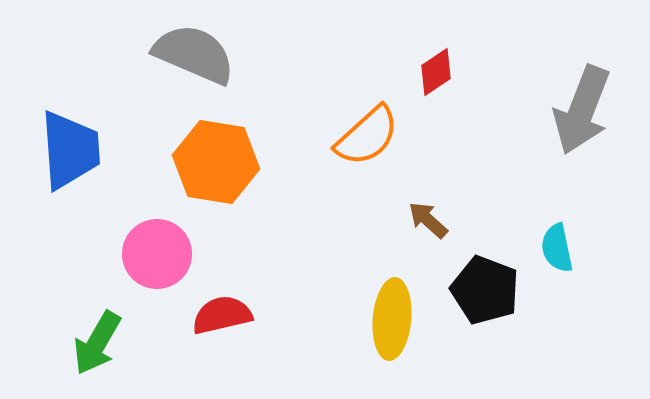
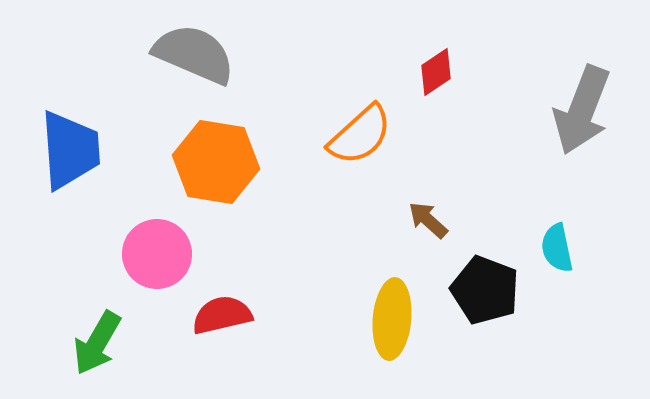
orange semicircle: moved 7 px left, 1 px up
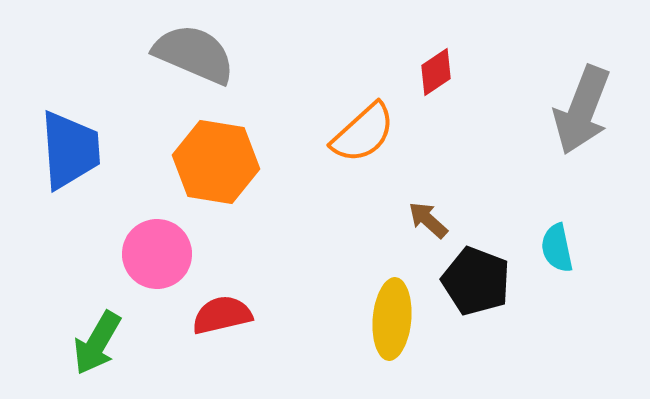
orange semicircle: moved 3 px right, 2 px up
black pentagon: moved 9 px left, 9 px up
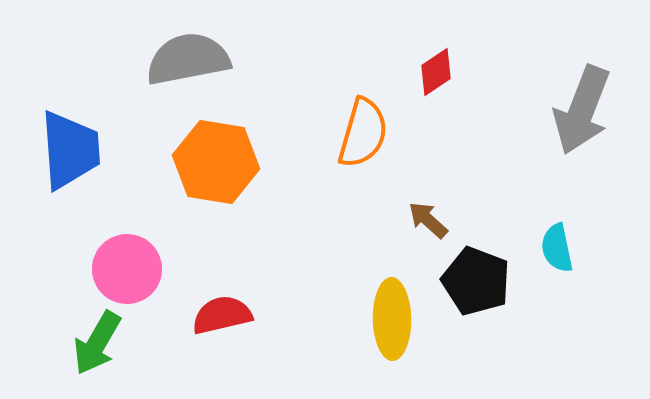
gray semicircle: moved 6 px left, 5 px down; rotated 34 degrees counterclockwise
orange semicircle: rotated 32 degrees counterclockwise
pink circle: moved 30 px left, 15 px down
yellow ellipse: rotated 6 degrees counterclockwise
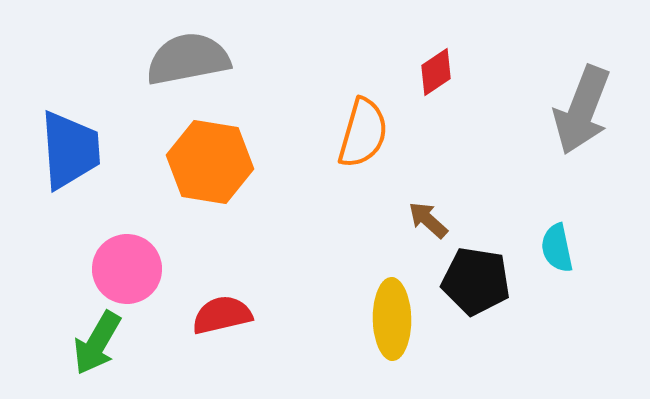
orange hexagon: moved 6 px left
black pentagon: rotated 12 degrees counterclockwise
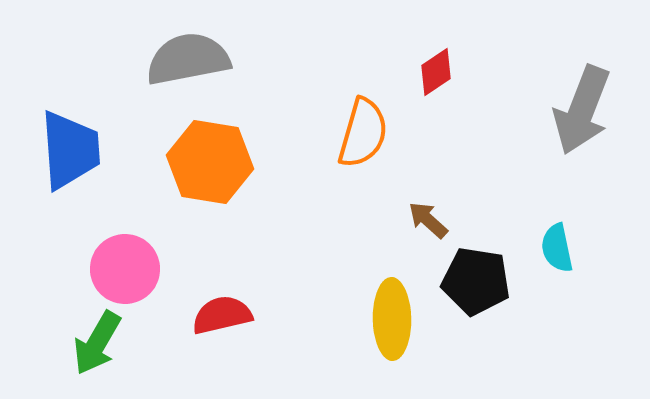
pink circle: moved 2 px left
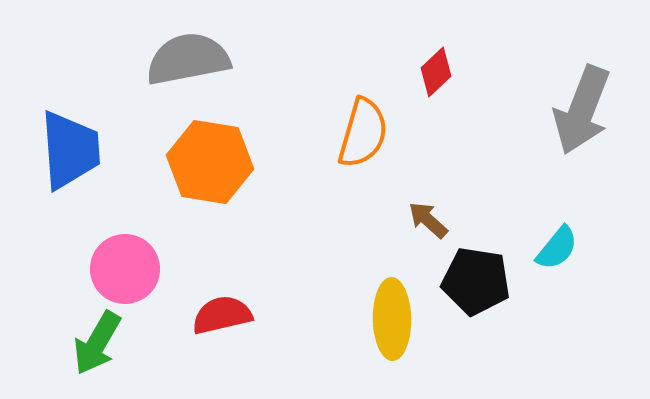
red diamond: rotated 9 degrees counterclockwise
cyan semicircle: rotated 129 degrees counterclockwise
